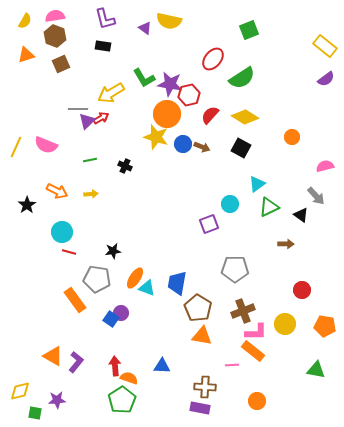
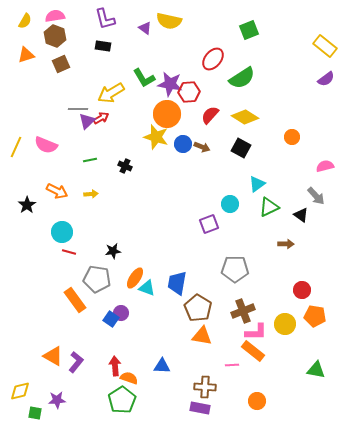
red hexagon at (189, 95): moved 3 px up; rotated 10 degrees clockwise
orange pentagon at (325, 326): moved 10 px left, 10 px up
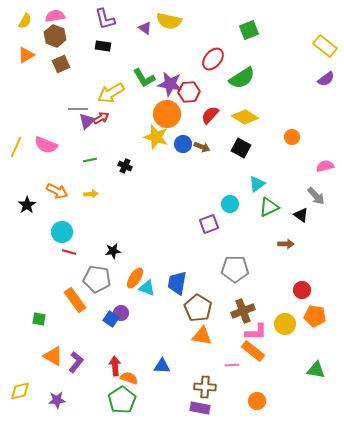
orange triangle at (26, 55): rotated 12 degrees counterclockwise
green square at (35, 413): moved 4 px right, 94 px up
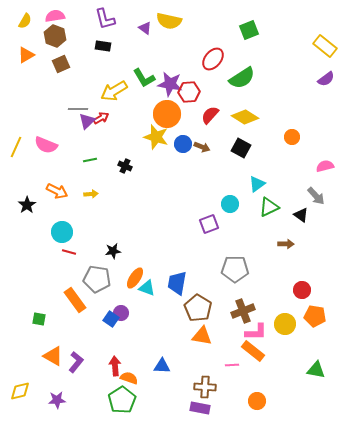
yellow arrow at (111, 93): moved 3 px right, 2 px up
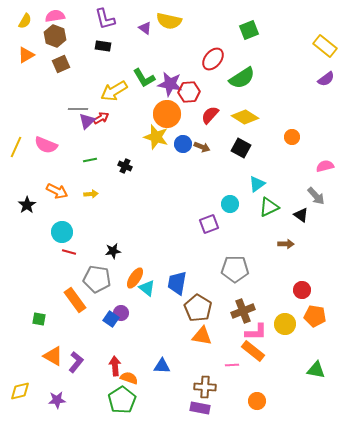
cyan triangle at (147, 288): rotated 18 degrees clockwise
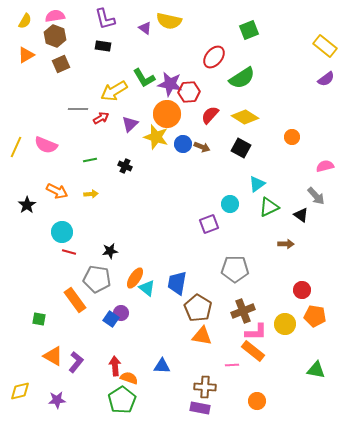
red ellipse at (213, 59): moved 1 px right, 2 px up
purple triangle at (87, 121): moved 43 px right, 3 px down
black star at (113, 251): moved 3 px left
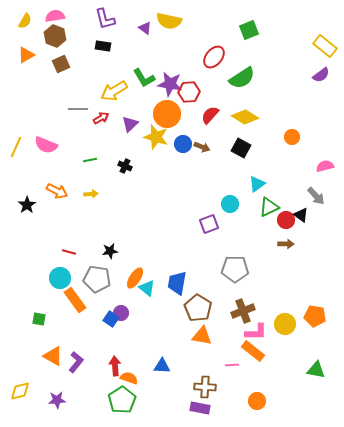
purple semicircle at (326, 79): moved 5 px left, 4 px up
cyan circle at (62, 232): moved 2 px left, 46 px down
red circle at (302, 290): moved 16 px left, 70 px up
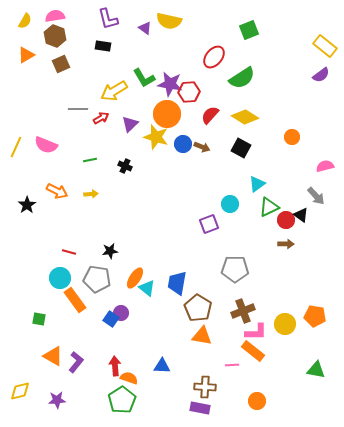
purple L-shape at (105, 19): moved 3 px right
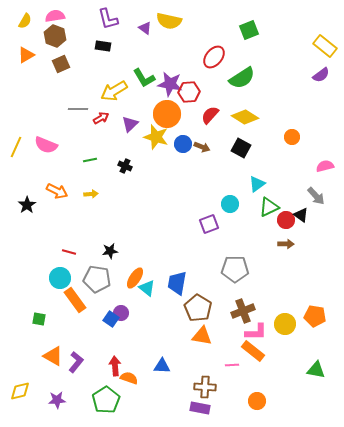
green pentagon at (122, 400): moved 16 px left
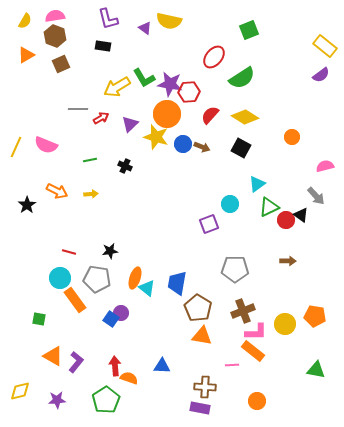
yellow arrow at (114, 91): moved 3 px right, 4 px up
brown arrow at (286, 244): moved 2 px right, 17 px down
orange ellipse at (135, 278): rotated 15 degrees counterclockwise
